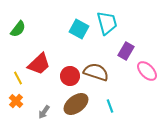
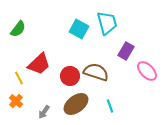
yellow line: moved 1 px right
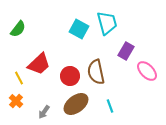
brown semicircle: rotated 120 degrees counterclockwise
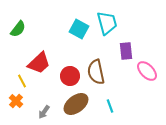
purple rectangle: rotated 36 degrees counterclockwise
red trapezoid: moved 1 px up
yellow line: moved 3 px right, 3 px down
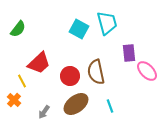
purple rectangle: moved 3 px right, 2 px down
orange cross: moved 2 px left, 1 px up
